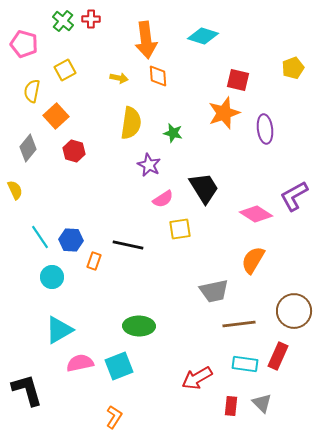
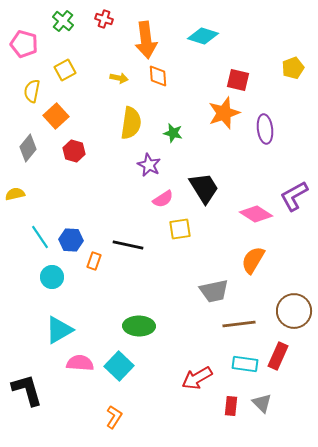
red cross at (91, 19): moved 13 px right; rotated 18 degrees clockwise
yellow semicircle at (15, 190): moved 4 px down; rotated 78 degrees counterclockwise
pink semicircle at (80, 363): rotated 16 degrees clockwise
cyan square at (119, 366): rotated 24 degrees counterclockwise
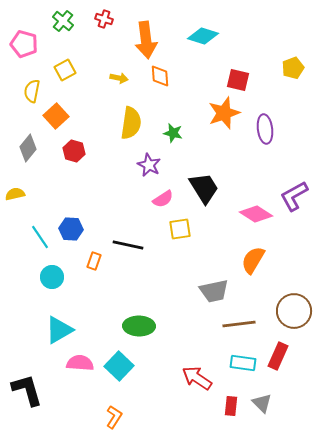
orange diamond at (158, 76): moved 2 px right
blue hexagon at (71, 240): moved 11 px up
cyan rectangle at (245, 364): moved 2 px left, 1 px up
red arrow at (197, 378): rotated 64 degrees clockwise
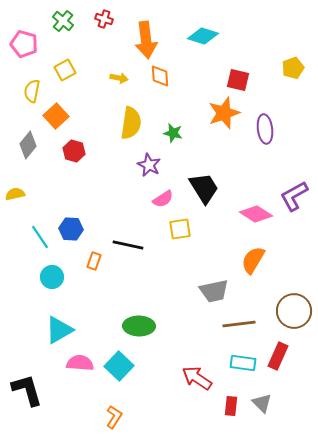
gray diamond at (28, 148): moved 3 px up
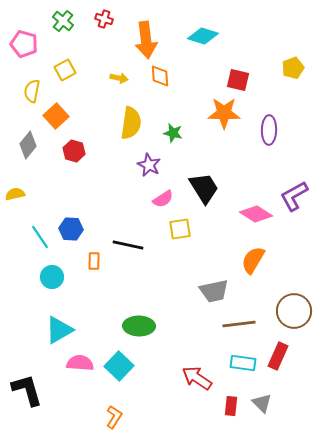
orange star at (224, 113): rotated 20 degrees clockwise
purple ellipse at (265, 129): moved 4 px right, 1 px down; rotated 8 degrees clockwise
orange rectangle at (94, 261): rotated 18 degrees counterclockwise
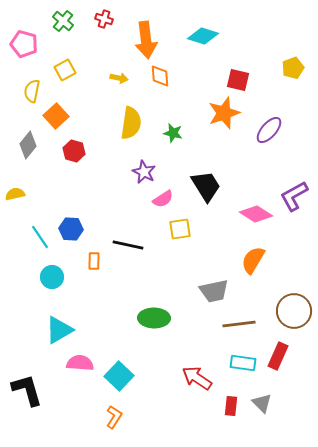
orange star at (224, 113): rotated 20 degrees counterclockwise
purple ellipse at (269, 130): rotated 40 degrees clockwise
purple star at (149, 165): moved 5 px left, 7 px down
black trapezoid at (204, 188): moved 2 px right, 2 px up
green ellipse at (139, 326): moved 15 px right, 8 px up
cyan square at (119, 366): moved 10 px down
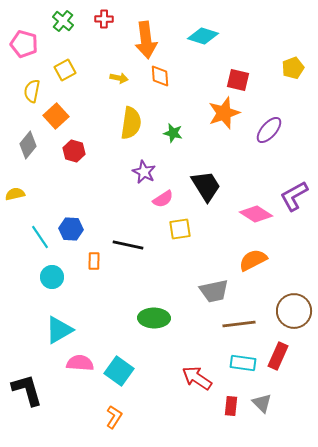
red cross at (104, 19): rotated 18 degrees counterclockwise
orange semicircle at (253, 260): rotated 32 degrees clockwise
cyan square at (119, 376): moved 5 px up; rotated 8 degrees counterclockwise
